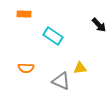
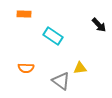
gray triangle: rotated 12 degrees clockwise
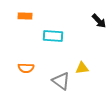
orange rectangle: moved 1 px right, 2 px down
black arrow: moved 4 px up
cyan rectangle: rotated 30 degrees counterclockwise
yellow triangle: moved 2 px right
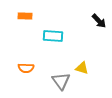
yellow triangle: rotated 24 degrees clockwise
gray triangle: rotated 18 degrees clockwise
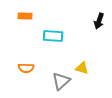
black arrow: rotated 63 degrees clockwise
gray triangle: rotated 24 degrees clockwise
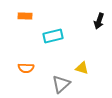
cyan rectangle: rotated 18 degrees counterclockwise
gray triangle: moved 3 px down
